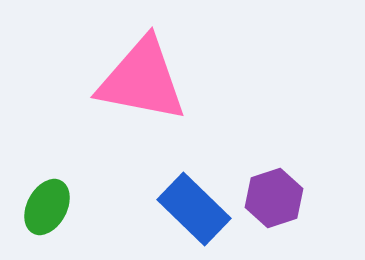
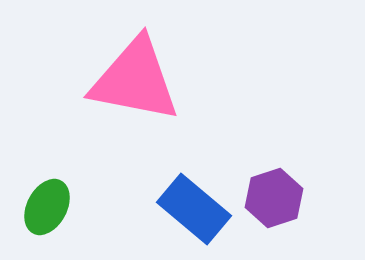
pink triangle: moved 7 px left
blue rectangle: rotated 4 degrees counterclockwise
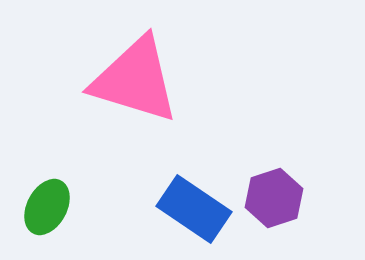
pink triangle: rotated 6 degrees clockwise
blue rectangle: rotated 6 degrees counterclockwise
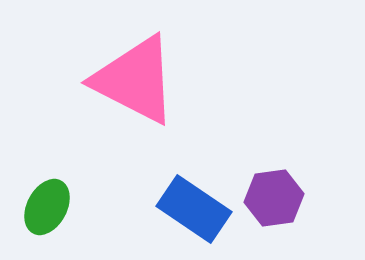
pink triangle: rotated 10 degrees clockwise
purple hexagon: rotated 10 degrees clockwise
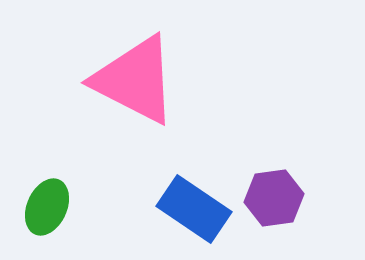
green ellipse: rotated 4 degrees counterclockwise
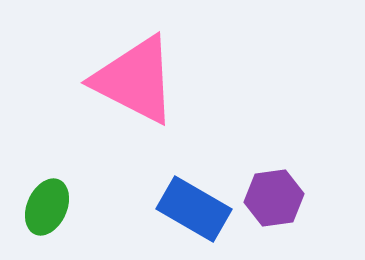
blue rectangle: rotated 4 degrees counterclockwise
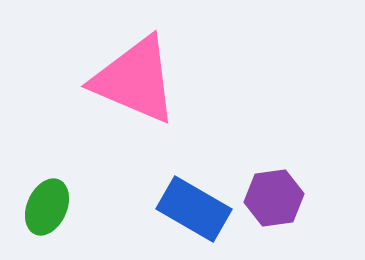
pink triangle: rotated 4 degrees counterclockwise
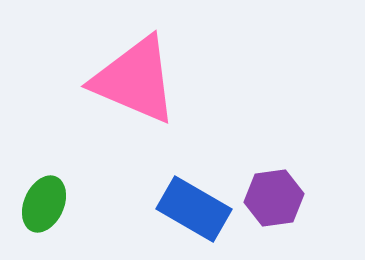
green ellipse: moved 3 px left, 3 px up
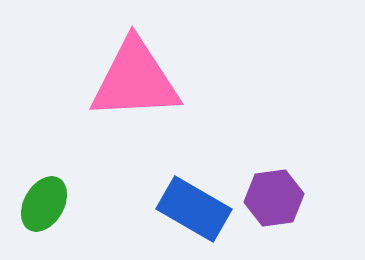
pink triangle: rotated 26 degrees counterclockwise
green ellipse: rotated 6 degrees clockwise
